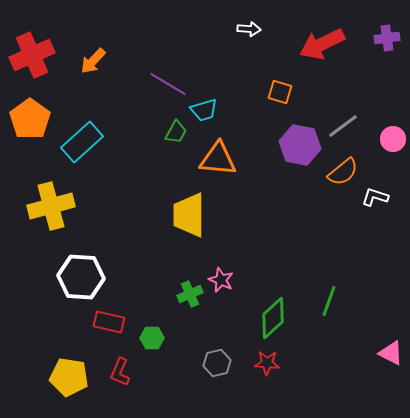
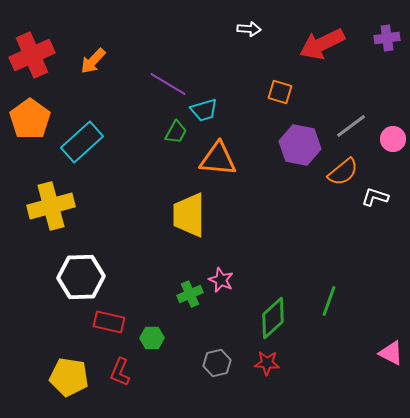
gray line: moved 8 px right
white hexagon: rotated 6 degrees counterclockwise
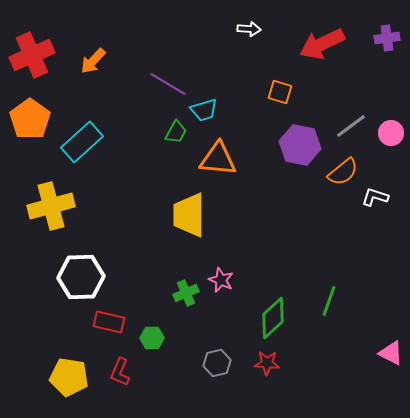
pink circle: moved 2 px left, 6 px up
green cross: moved 4 px left, 1 px up
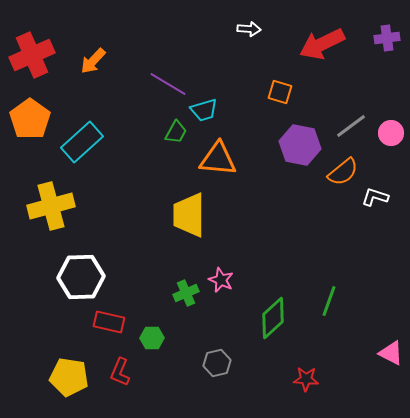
red star: moved 39 px right, 16 px down
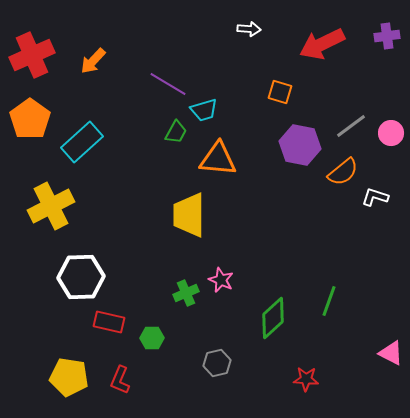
purple cross: moved 2 px up
yellow cross: rotated 12 degrees counterclockwise
red L-shape: moved 8 px down
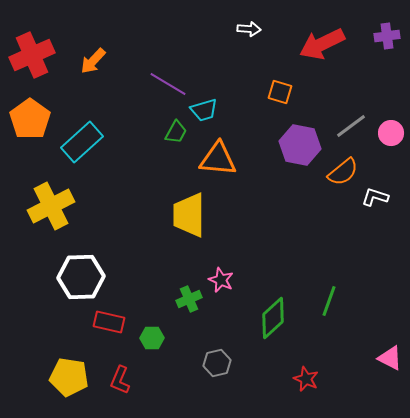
green cross: moved 3 px right, 6 px down
pink triangle: moved 1 px left, 5 px down
red star: rotated 20 degrees clockwise
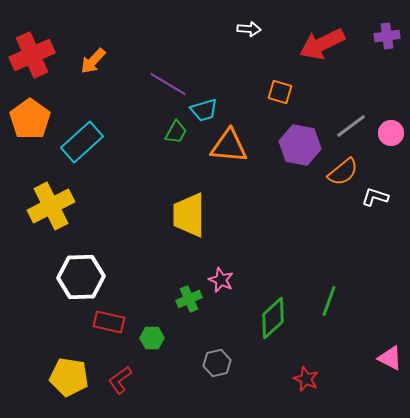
orange triangle: moved 11 px right, 13 px up
red L-shape: rotated 32 degrees clockwise
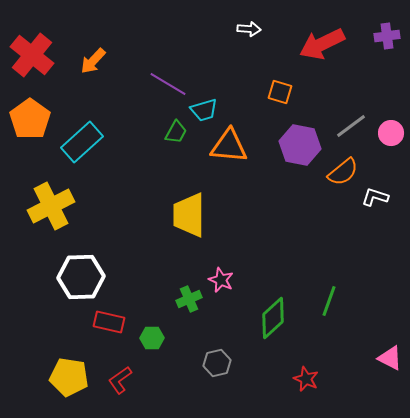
red cross: rotated 27 degrees counterclockwise
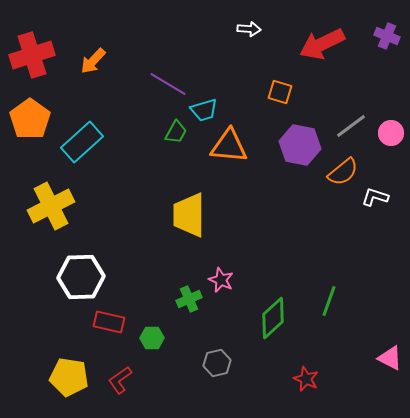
purple cross: rotated 30 degrees clockwise
red cross: rotated 33 degrees clockwise
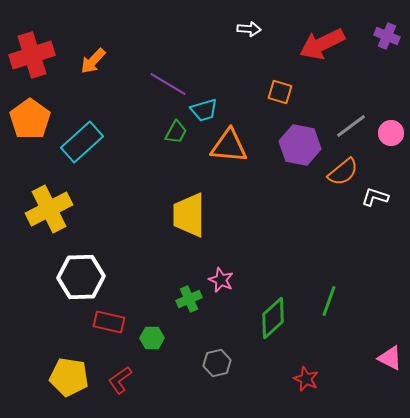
yellow cross: moved 2 px left, 3 px down
